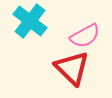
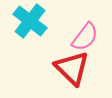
pink semicircle: moved 1 px down; rotated 24 degrees counterclockwise
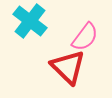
red triangle: moved 4 px left, 1 px up
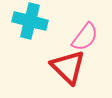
cyan cross: rotated 24 degrees counterclockwise
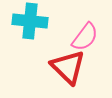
cyan cross: rotated 8 degrees counterclockwise
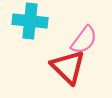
pink semicircle: moved 1 px left, 3 px down
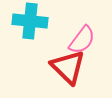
pink semicircle: moved 2 px left
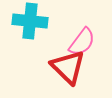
pink semicircle: moved 2 px down
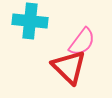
red triangle: moved 1 px right
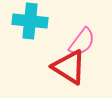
red triangle: rotated 12 degrees counterclockwise
